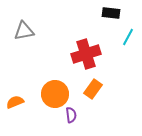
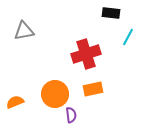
orange rectangle: rotated 42 degrees clockwise
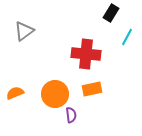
black rectangle: rotated 66 degrees counterclockwise
gray triangle: rotated 25 degrees counterclockwise
cyan line: moved 1 px left
red cross: rotated 24 degrees clockwise
orange rectangle: moved 1 px left
orange semicircle: moved 9 px up
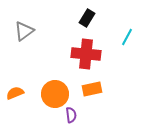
black rectangle: moved 24 px left, 5 px down
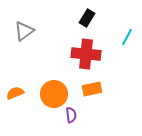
orange circle: moved 1 px left
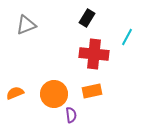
gray triangle: moved 2 px right, 6 px up; rotated 15 degrees clockwise
red cross: moved 8 px right
orange rectangle: moved 2 px down
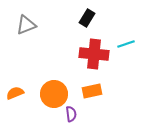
cyan line: moved 1 px left, 7 px down; rotated 42 degrees clockwise
purple semicircle: moved 1 px up
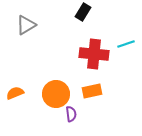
black rectangle: moved 4 px left, 6 px up
gray triangle: rotated 10 degrees counterclockwise
orange circle: moved 2 px right
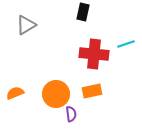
black rectangle: rotated 18 degrees counterclockwise
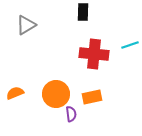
black rectangle: rotated 12 degrees counterclockwise
cyan line: moved 4 px right, 1 px down
orange rectangle: moved 6 px down
